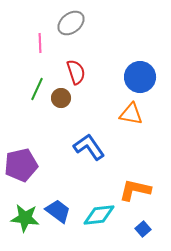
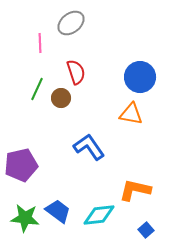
blue square: moved 3 px right, 1 px down
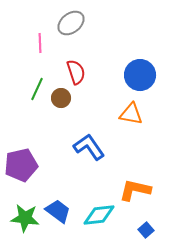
blue circle: moved 2 px up
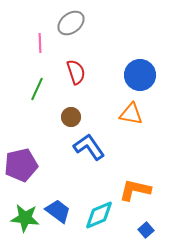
brown circle: moved 10 px right, 19 px down
cyan diamond: rotated 16 degrees counterclockwise
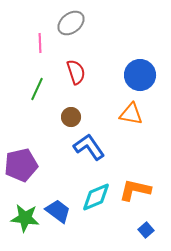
cyan diamond: moved 3 px left, 18 px up
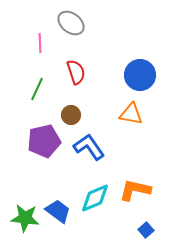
gray ellipse: rotated 76 degrees clockwise
brown circle: moved 2 px up
purple pentagon: moved 23 px right, 24 px up
cyan diamond: moved 1 px left, 1 px down
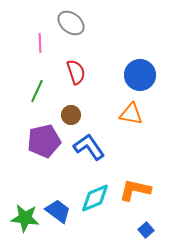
green line: moved 2 px down
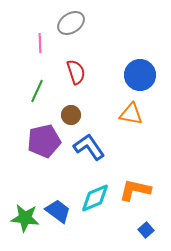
gray ellipse: rotated 72 degrees counterclockwise
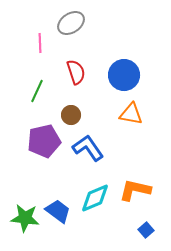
blue circle: moved 16 px left
blue L-shape: moved 1 px left, 1 px down
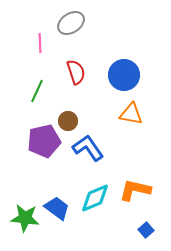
brown circle: moved 3 px left, 6 px down
blue trapezoid: moved 1 px left, 3 px up
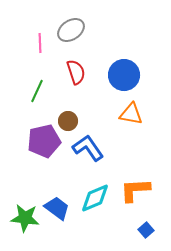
gray ellipse: moved 7 px down
orange L-shape: rotated 16 degrees counterclockwise
